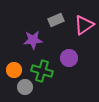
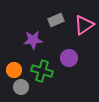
gray circle: moved 4 px left
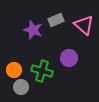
pink triangle: rotated 45 degrees counterclockwise
purple star: moved 10 px up; rotated 24 degrees clockwise
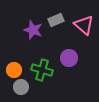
green cross: moved 1 px up
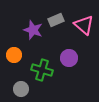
orange circle: moved 15 px up
gray circle: moved 2 px down
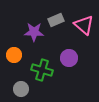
purple star: moved 1 px right, 2 px down; rotated 18 degrees counterclockwise
